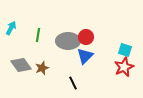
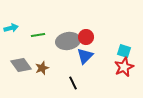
cyan arrow: rotated 48 degrees clockwise
green line: rotated 72 degrees clockwise
gray ellipse: rotated 10 degrees counterclockwise
cyan square: moved 1 px left, 1 px down
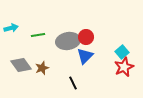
cyan square: moved 2 px left, 1 px down; rotated 32 degrees clockwise
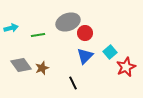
red circle: moved 1 px left, 4 px up
gray ellipse: moved 19 px up; rotated 10 degrees counterclockwise
cyan square: moved 12 px left
red star: moved 2 px right
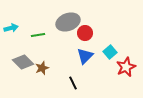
gray diamond: moved 2 px right, 3 px up; rotated 10 degrees counterclockwise
